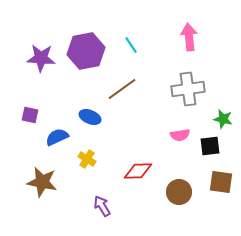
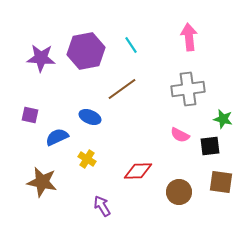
pink semicircle: rotated 36 degrees clockwise
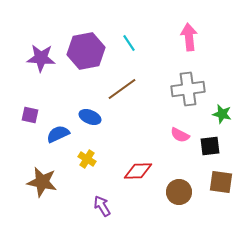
cyan line: moved 2 px left, 2 px up
green star: moved 1 px left, 5 px up
blue semicircle: moved 1 px right, 3 px up
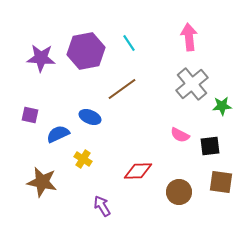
gray cross: moved 4 px right, 5 px up; rotated 32 degrees counterclockwise
green star: moved 8 px up; rotated 18 degrees counterclockwise
yellow cross: moved 4 px left
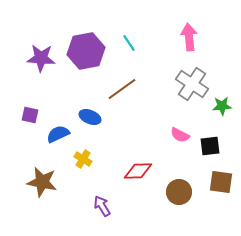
gray cross: rotated 16 degrees counterclockwise
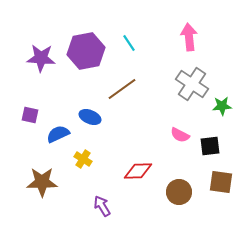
brown star: rotated 12 degrees counterclockwise
